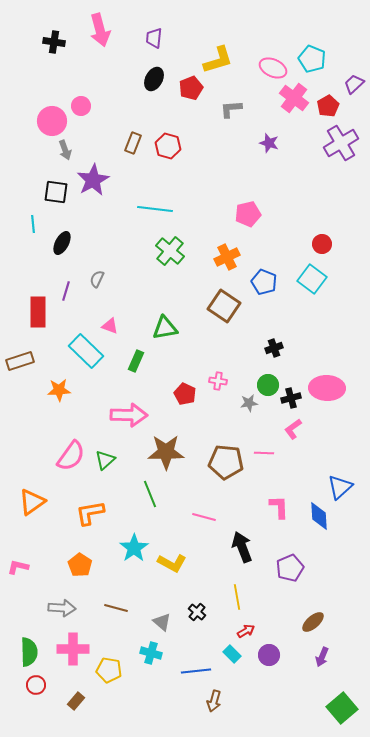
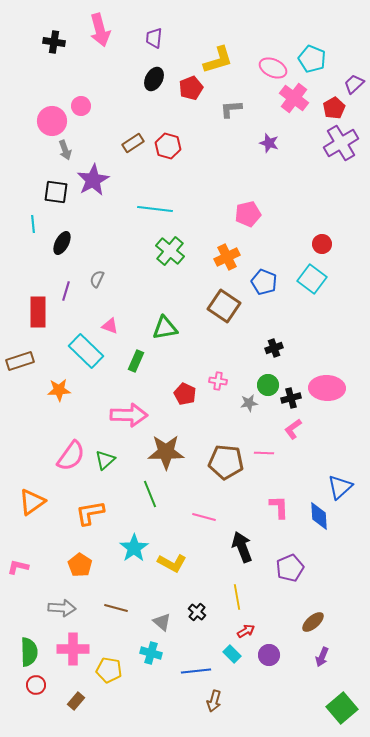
red pentagon at (328, 106): moved 6 px right, 2 px down
brown rectangle at (133, 143): rotated 35 degrees clockwise
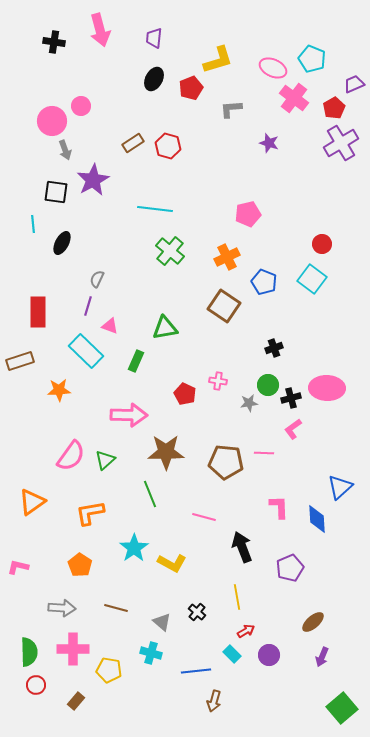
purple trapezoid at (354, 84): rotated 20 degrees clockwise
purple line at (66, 291): moved 22 px right, 15 px down
blue diamond at (319, 516): moved 2 px left, 3 px down
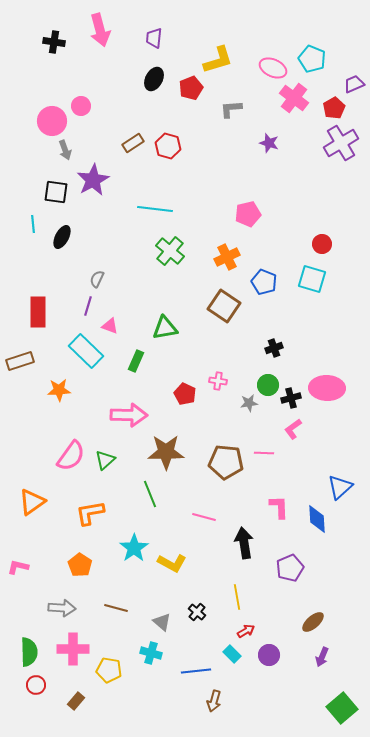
black ellipse at (62, 243): moved 6 px up
cyan square at (312, 279): rotated 20 degrees counterclockwise
black arrow at (242, 547): moved 2 px right, 4 px up; rotated 12 degrees clockwise
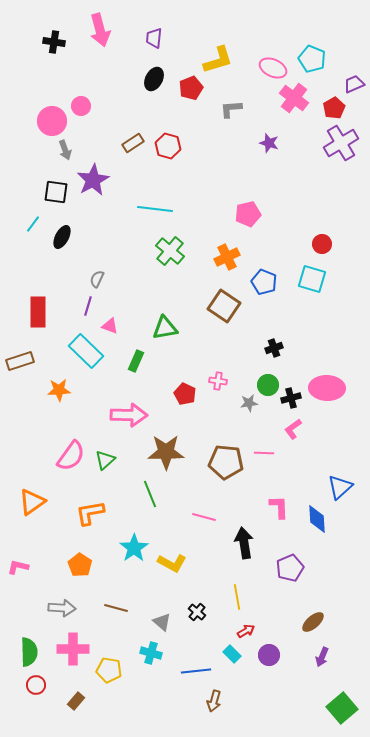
cyan line at (33, 224): rotated 42 degrees clockwise
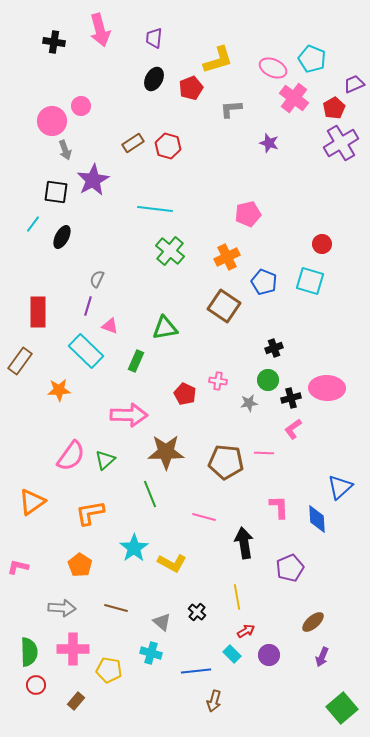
cyan square at (312, 279): moved 2 px left, 2 px down
brown rectangle at (20, 361): rotated 36 degrees counterclockwise
green circle at (268, 385): moved 5 px up
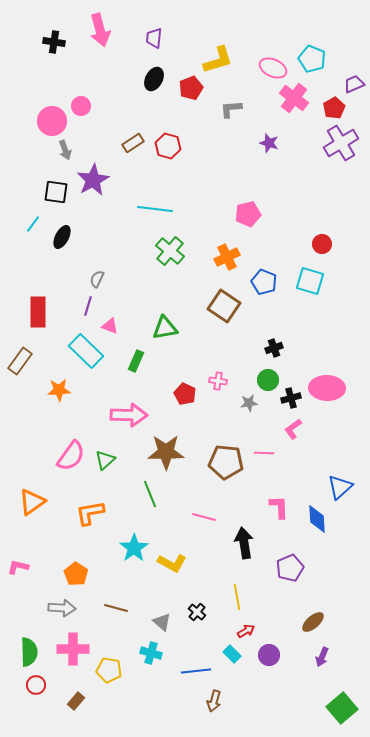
orange pentagon at (80, 565): moved 4 px left, 9 px down
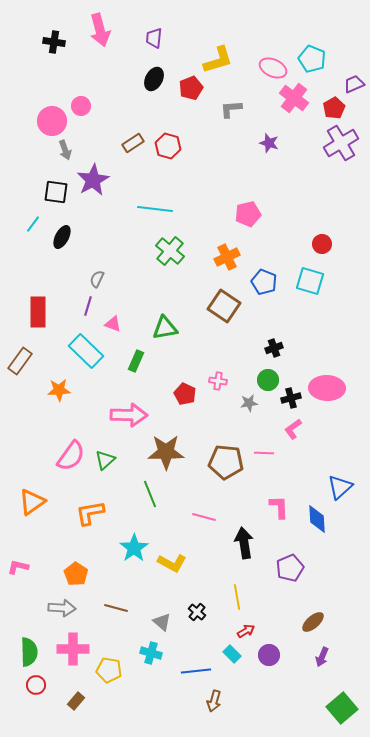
pink triangle at (110, 326): moved 3 px right, 2 px up
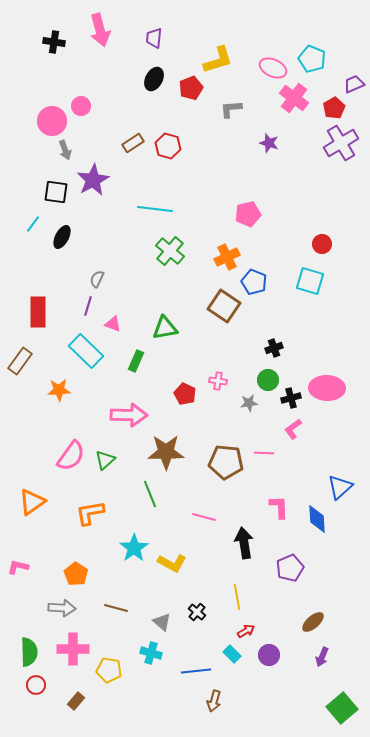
blue pentagon at (264, 282): moved 10 px left
